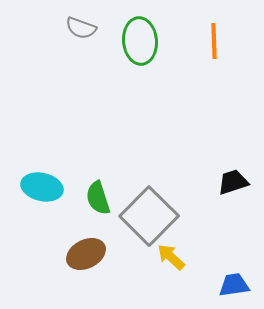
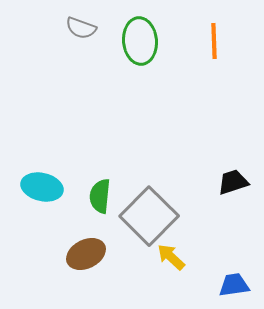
green semicircle: moved 2 px right, 2 px up; rotated 24 degrees clockwise
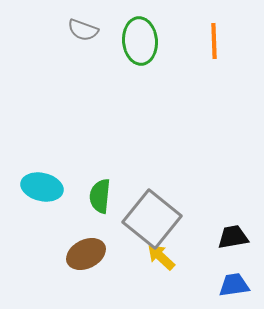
gray semicircle: moved 2 px right, 2 px down
black trapezoid: moved 55 px down; rotated 8 degrees clockwise
gray square: moved 3 px right, 3 px down; rotated 6 degrees counterclockwise
yellow arrow: moved 10 px left
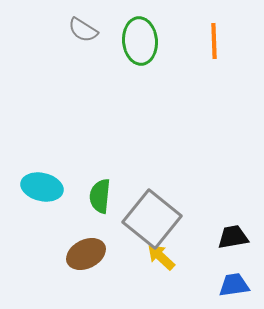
gray semicircle: rotated 12 degrees clockwise
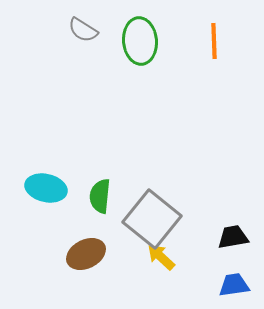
cyan ellipse: moved 4 px right, 1 px down
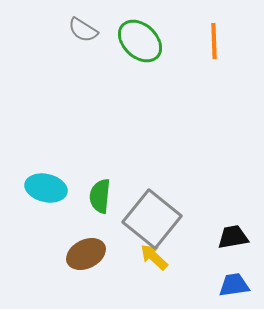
green ellipse: rotated 42 degrees counterclockwise
yellow arrow: moved 7 px left
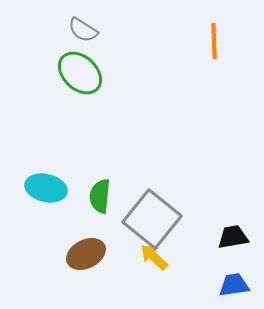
green ellipse: moved 60 px left, 32 px down
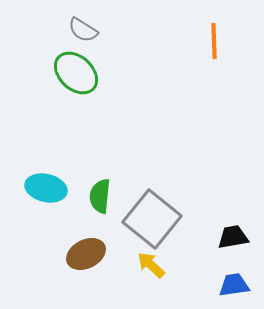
green ellipse: moved 4 px left
yellow arrow: moved 3 px left, 8 px down
